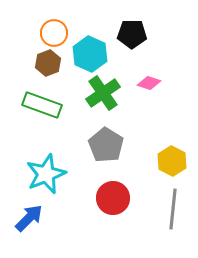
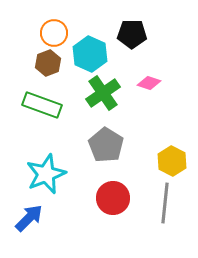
gray line: moved 8 px left, 6 px up
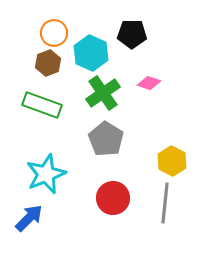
cyan hexagon: moved 1 px right, 1 px up
gray pentagon: moved 6 px up
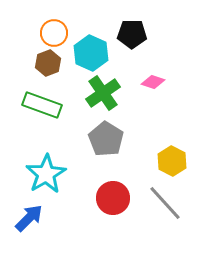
pink diamond: moved 4 px right, 1 px up
cyan star: rotated 9 degrees counterclockwise
gray line: rotated 48 degrees counterclockwise
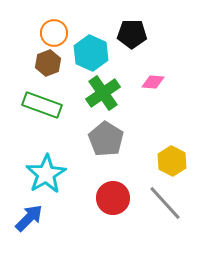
pink diamond: rotated 15 degrees counterclockwise
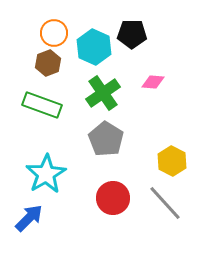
cyan hexagon: moved 3 px right, 6 px up
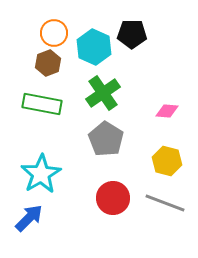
pink diamond: moved 14 px right, 29 px down
green rectangle: moved 1 px up; rotated 9 degrees counterclockwise
yellow hexagon: moved 5 px left; rotated 12 degrees counterclockwise
cyan star: moved 5 px left
gray line: rotated 27 degrees counterclockwise
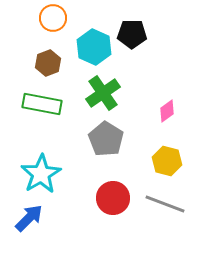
orange circle: moved 1 px left, 15 px up
pink diamond: rotated 40 degrees counterclockwise
gray line: moved 1 px down
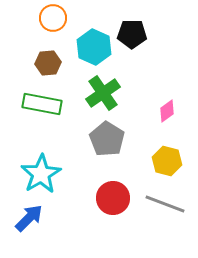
brown hexagon: rotated 15 degrees clockwise
gray pentagon: moved 1 px right
